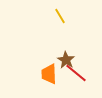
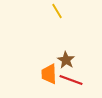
yellow line: moved 3 px left, 5 px up
red line: moved 5 px left, 7 px down; rotated 20 degrees counterclockwise
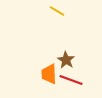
yellow line: rotated 28 degrees counterclockwise
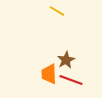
brown star: rotated 12 degrees clockwise
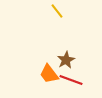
yellow line: rotated 21 degrees clockwise
orange trapezoid: rotated 35 degrees counterclockwise
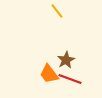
red line: moved 1 px left, 1 px up
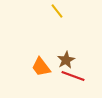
orange trapezoid: moved 8 px left, 7 px up
red line: moved 3 px right, 3 px up
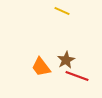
yellow line: moved 5 px right; rotated 28 degrees counterclockwise
red line: moved 4 px right
